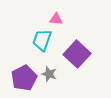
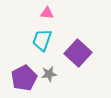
pink triangle: moved 9 px left, 6 px up
purple square: moved 1 px right, 1 px up
gray star: rotated 28 degrees counterclockwise
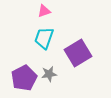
pink triangle: moved 3 px left, 2 px up; rotated 24 degrees counterclockwise
cyan trapezoid: moved 2 px right, 2 px up
purple square: rotated 16 degrees clockwise
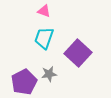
pink triangle: rotated 40 degrees clockwise
purple square: rotated 16 degrees counterclockwise
purple pentagon: moved 4 px down
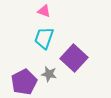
purple square: moved 4 px left, 5 px down
gray star: rotated 21 degrees clockwise
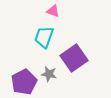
pink triangle: moved 9 px right
cyan trapezoid: moved 1 px up
purple square: rotated 12 degrees clockwise
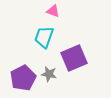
purple square: rotated 12 degrees clockwise
purple pentagon: moved 1 px left, 4 px up
